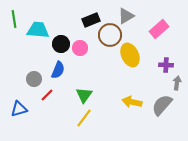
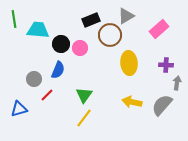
yellow ellipse: moved 1 px left, 8 px down; rotated 20 degrees clockwise
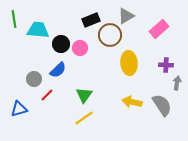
blue semicircle: rotated 24 degrees clockwise
gray semicircle: rotated 105 degrees clockwise
yellow line: rotated 18 degrees clockwise
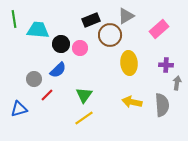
gray semicircle: rotated 30 degrees clockwise
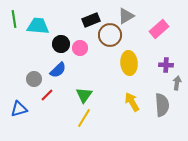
cyan trapezoid: moved 4 px up
yellow arrow: rotated 48 degrees clockwise
yellow line: rotated 24 degrees counterclockwise
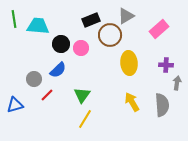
pink circle: moved 1 px right
green triangle: moved 2 px left
blue triangle: moved 4 px left, 4 px up
yellow line: moved 1 px right, 1 px down
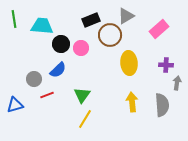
cyan trapezoid: moved 4 px right
red line: rotated 24 degrees clockwise
yellow arrow: rotated 24 degrees clockwise
